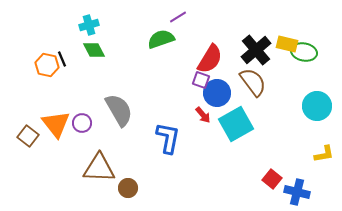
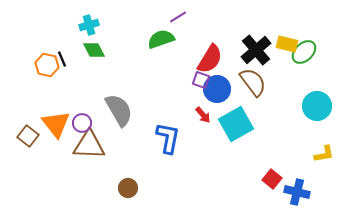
green ellipse: rotated 55 degrees counterclockwise
blue circle: moved 4 px up
brown triangle: moved 10 px left, 23 px up
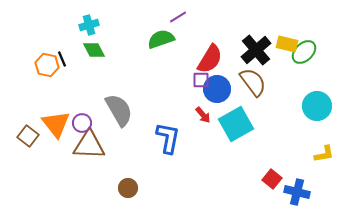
purple square: rotated 18 degrees counterclockwise
